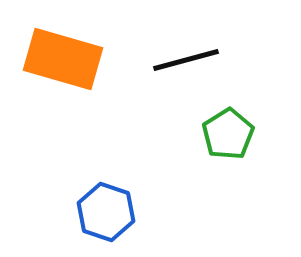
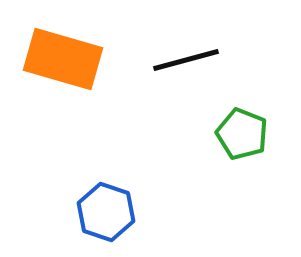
green pentagon: moved 14 px right; rotated 18 degrees counterclockwise
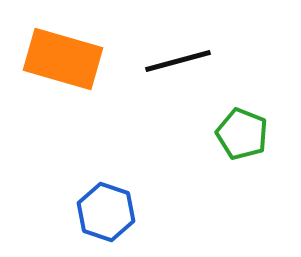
black line: moved 8 px left, 1 px down
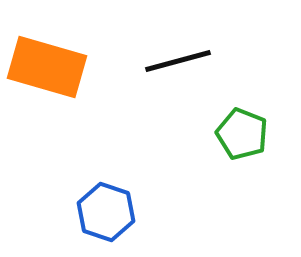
orange rectangle: moved 16 px left, 8 px down
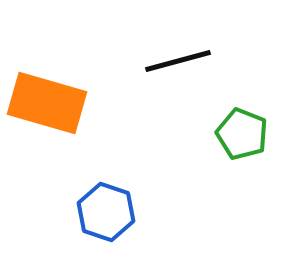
orange rectangle: moved 36 px down
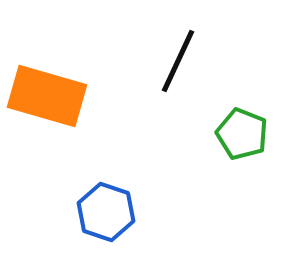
black line: rotated 50 degrees counterclockwise
orange rectangle: moved 7 px up
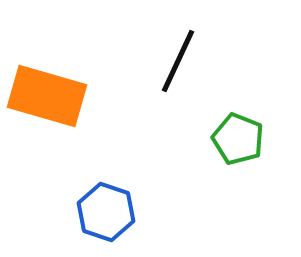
green pentagon: moved 4 px left, 5 px down
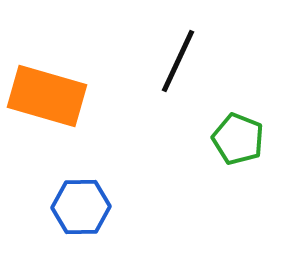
blue hexagon: moved 25 px left, 5 px up; rotated 20 degrees counterclockwise
